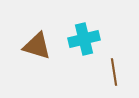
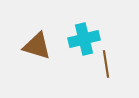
brown line: moved 8 px left, 8 px up
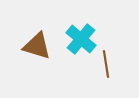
cyan cross: moved 3 px left; rotated 36 degrees counterclockwise
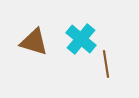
brown triangle: moved 3 px left, 4 px up
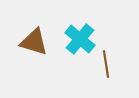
cyan cross: moved 1 px left
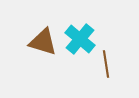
brown triangle: moved 9 px right
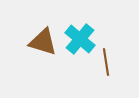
brown line: moved 2 px up
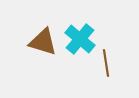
brown line: moved 1 px down
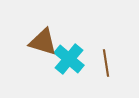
cyan cross: moved 11 px left, 20 px down
